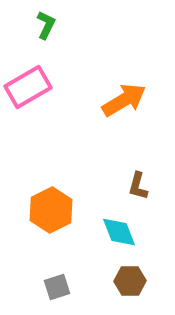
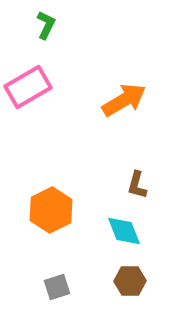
brown L-shape: moved 1 px left, 1 px up
cyan diamond: moved 5 px right, 1 px up
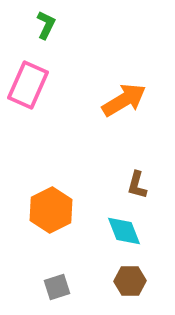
pink rectangle: moved 2 px up; rotated 36 degrees counterclockwise
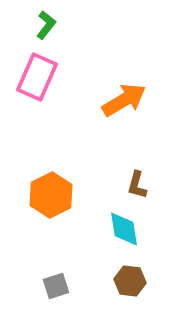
green L-shape: rotated 12 degrees clockwise
pink rectangle: moved 9 px right, 8 px up
orange hexagon: moved 15 px up
cyan diamond: moved 2 px up; rotated 12 degrees clockwise
brown hexagon: rotated 8 degrees clockwise
gray square: moved 1 px left, 1 px up
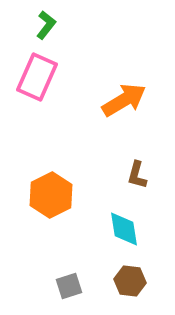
brown L-shape: moved 10 px up
gray square: moved 13 px right
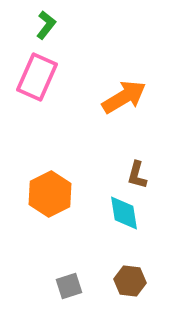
orange arrow: moved 3 px up
orange hexagon: moved 1 px left, 1 px up
cyan diamond: moved 16 px up
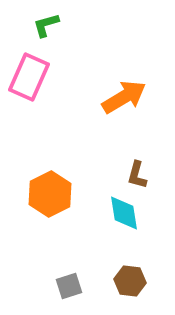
green L-shape: rotated 144 degrees counterclockwise
pink rectangle: moved 8 px left
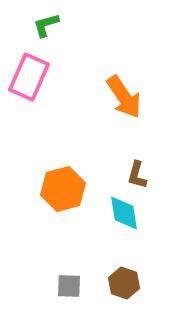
orange arrow: rotated 87 degrees clockwise
orange hexagon: moved 13 px right, 5 px up; rotated 12 degrees clockwise
brown hexagon: moved 6 px left, 2 px down; rotated 12 degrees clockwise
gray square: rotated 20 degrees clockwise
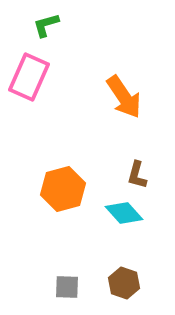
cyan diamond: rotated 33 degrees counterclockwise
gray square: moved 2 px left, 1 px down
